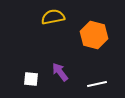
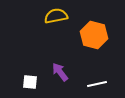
yellow semicircle: moved 3 px right, 1 px up
white square: moved 1 px left, 3 px down
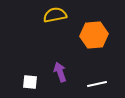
yellow semicircle: moved 1 px left, 1 px up
orange hexagon: rotated 20 degrees counterclockwise
purple arrow: rotated 18 degrees clockwise
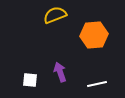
yellow semicircle: rotated 10 degrees counterclockwise
white square: moved 2 px up
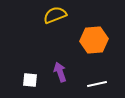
orange hexagon: moved 5 px down
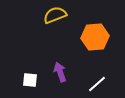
orange hexagon: moved 1 px right, 3 px up
white line: rotated 30 degrees counterclockwise
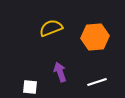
yellow semicircle: moved 4 px left, 13 px down
white square: moved 7 px down
white line: moved 2 px up; rotated 24 degrees clockwise
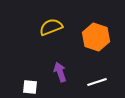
yellow semicircle: moved 1 px up
orange hexagon: moved 1 px right; rotated 24 degrees clockwise
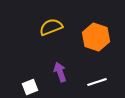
white square: rotated 28 degrees counterclockwise
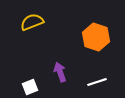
yellow semicircle: moved 19 px left, 5 px up
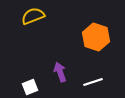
yellow semicircle: moved 1 px right, 6 px up
white line: moved 4 px left
